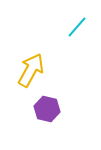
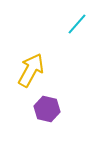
cyan line: moved 3 px up
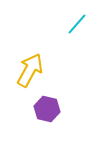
yellow arrow: moved 1 px left
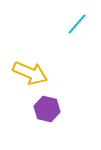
yellow arrow: moved 3 px down; rotated 84 degrees clockwise
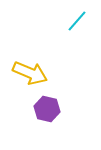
cyan line: moved 3 px up
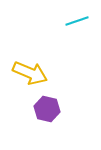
cyan line: rotated 30 degrees clockwise
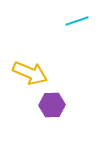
purple hexagon: moved 5 px right, 4 px up; rotated 15 degrees counterclockwise
